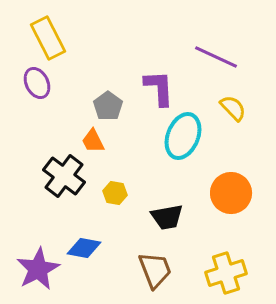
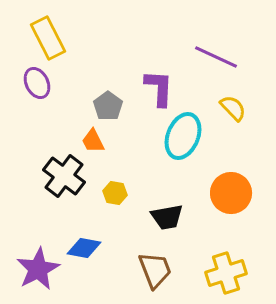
purple L-shape: rotated 6 degrees clockwise
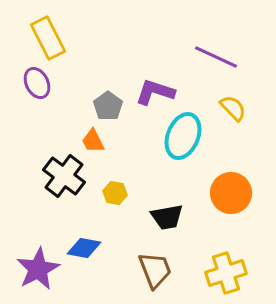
purple L-shape: moved 4 px left, 4 px down; rotated 75 degrees counterclockwise
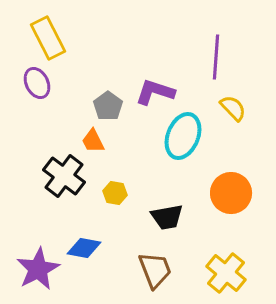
purple line: rotated 69 degrees clockwise
yellow cross: rotated 33 degrees counterclockwise
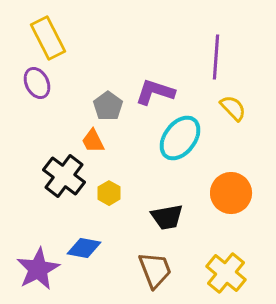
cyan ellipse: moved 3 px left, 2 px down; rotated 15 degrees clockwise
yellow hexagon: moved 6 px left; rotated 20 degrees clockwise
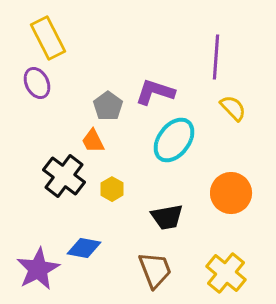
cyan ellipse: moved 6 px left, 2 px down
yellow hexagon: moved 3 px right, 4 px up
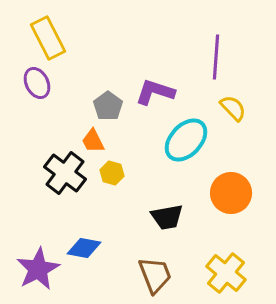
cyan ellipse: moved 12 px right; rotated 6 degrees clockwise
black cross: moved 1 px right, 3 px up
yellow hexagon: moved 16 px up; rotated 15 degrees counterclockwise
brown trapezoid: moved 5 px down
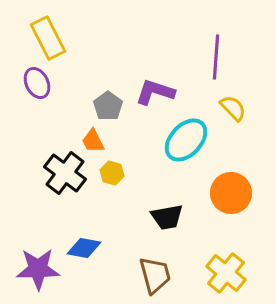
purple star: rotated 27 degrees clockwise
brown trapezoid: rotated 6 degrees clockwise
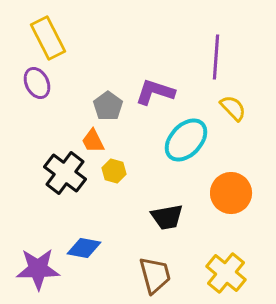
yellow hexagon: moved 2 px right, 2 px up
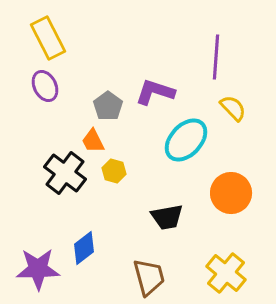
purple ellipse: moved 8 px right, 3 px down
blue diamond: rotated 48 degrees counterclockwise
brown trapezoid: moved 6 px left, 2 px down
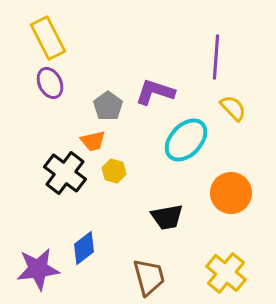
purple ellipse: moved 5 px right, 3 px up
orange trapezoid: rotated 76 degrees counterclockwise
purple star: rotated 6 degrees counterclockwise
